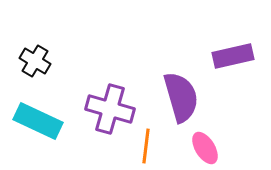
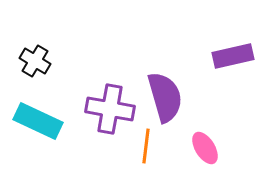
purple semicircle: moved 16 px left
purple cross: rotated 6 degrees counterclockwise
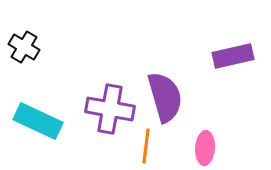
black cross: moved 11 px left, 14 px up
pink ellipse: rotated 36 degrees clockwise
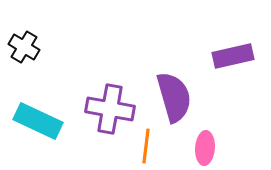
purple semicircle: moved 9 px right
